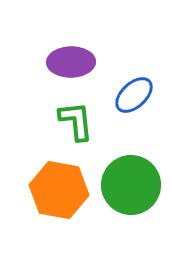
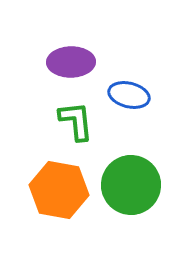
blue ellipse: moved 5 px left; rotated 57 degrees clockwise
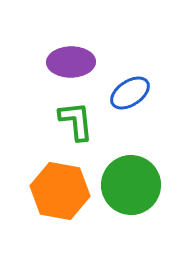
blue ellipse: moved 1 px right, 2 px up; rotated 48 degrees counterclockwise
orange hexagon: moved 1 px right, 1 px down
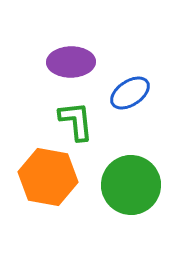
orange hexagon: moved 12 px left, 14 px up
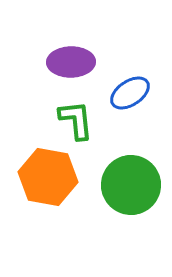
green L-shape: moved 1 px up
